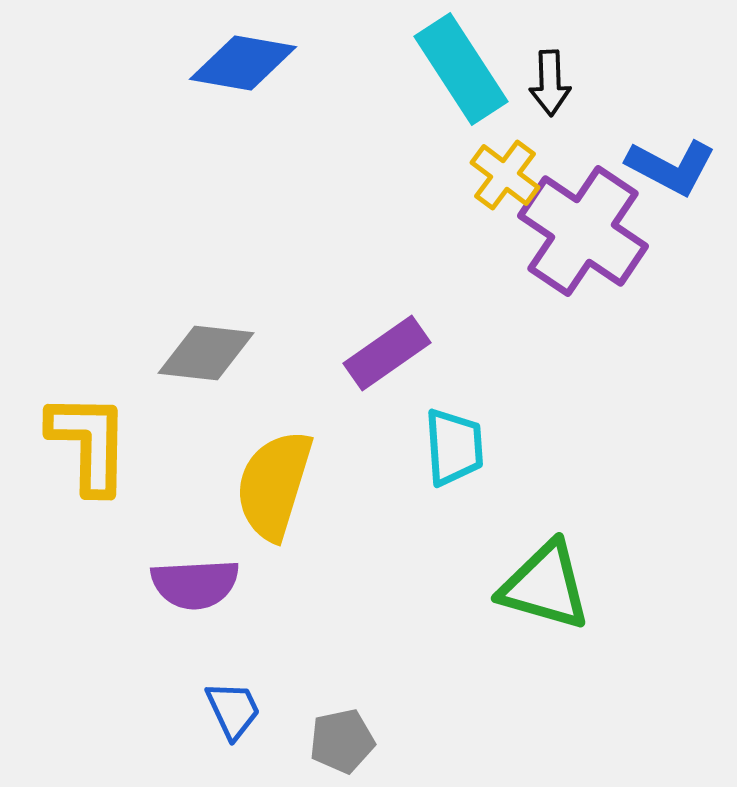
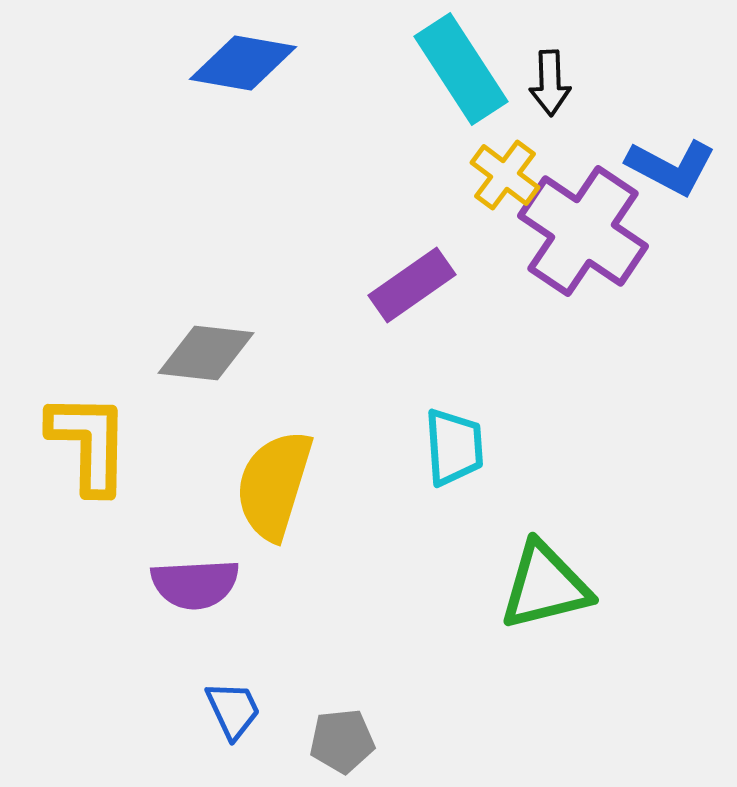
purple rectangle: moved 25 px right, 68 px up
green triangle: rotated 30 degrees counterclockwise
gray pentagon: rotated 6 degrees clockwise
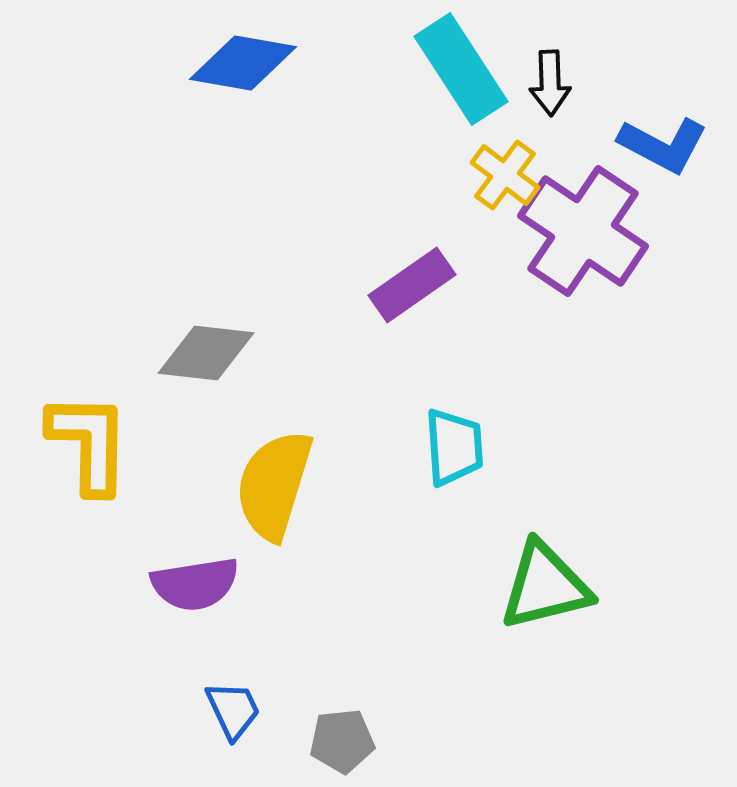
blue L-shape: moved 8 px left, 22 px up
purple semicircle: rotated 6 degrees counterclockwise
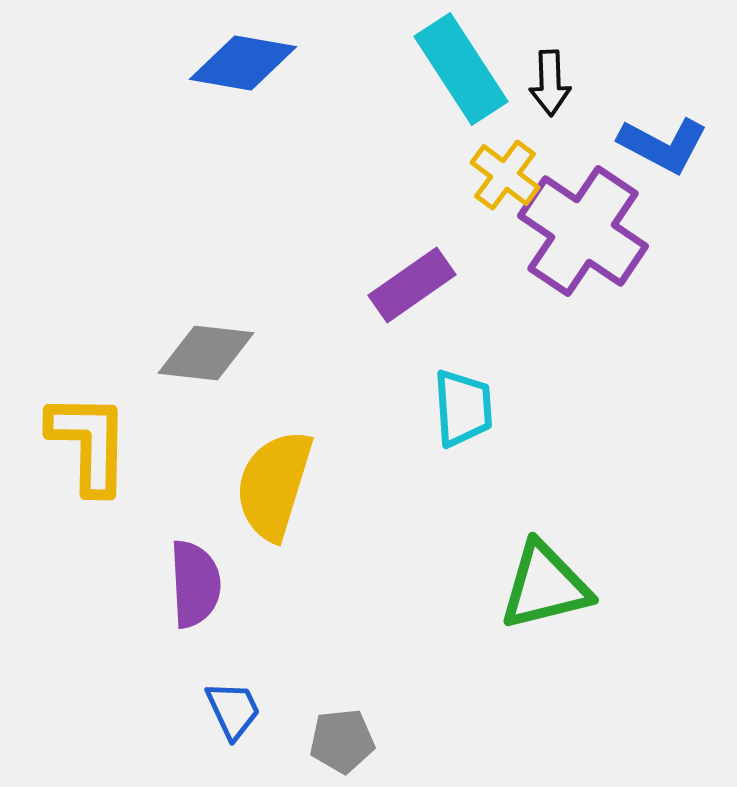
cyan trapezoid: moved 9 px right, 39 px up
purple semicircle: rotated 84 degrees counterclockwise
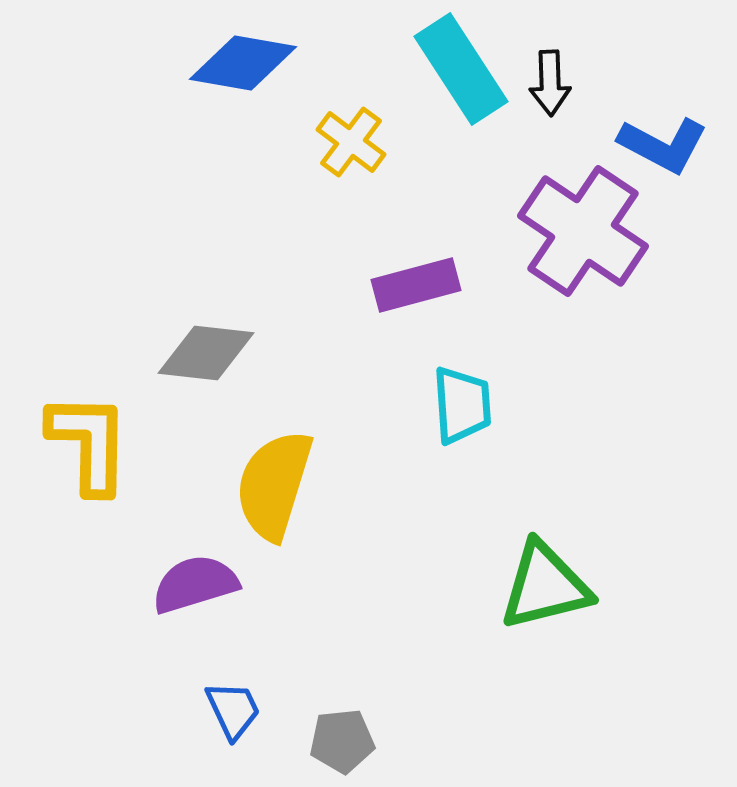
yellow cross: moved 154 px left, 33 px up
purple rectangle: moved 4 px right; rotated 20 degrees clockwise
cyan trapezoid: moved 1 px left, 3 px up
purple semicircle: rotated 104 degrees counterclockwise
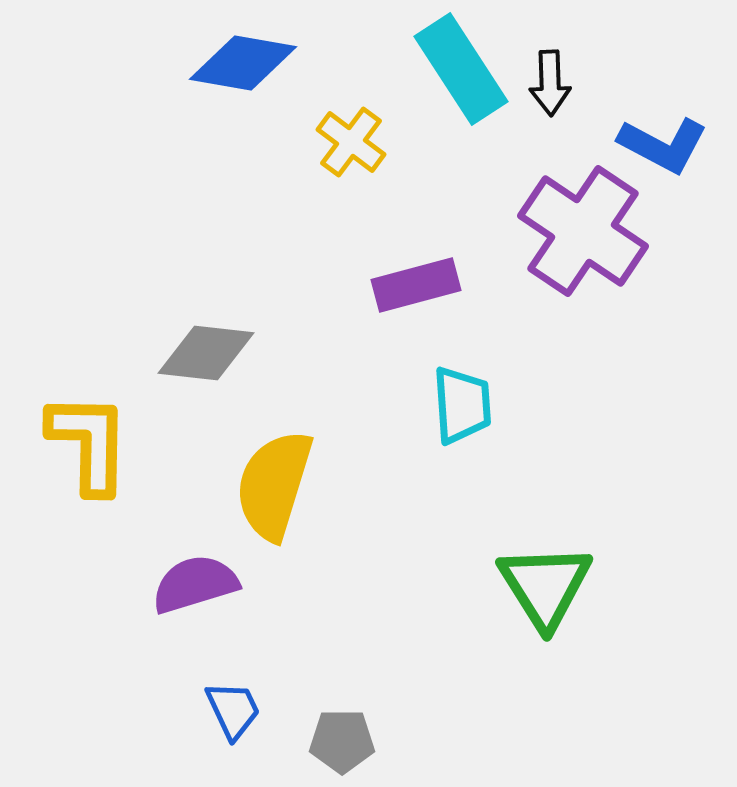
green triangle: rotated 48 degrees counterclockwise
gray pentagon: rotated 6 degrees clockwise
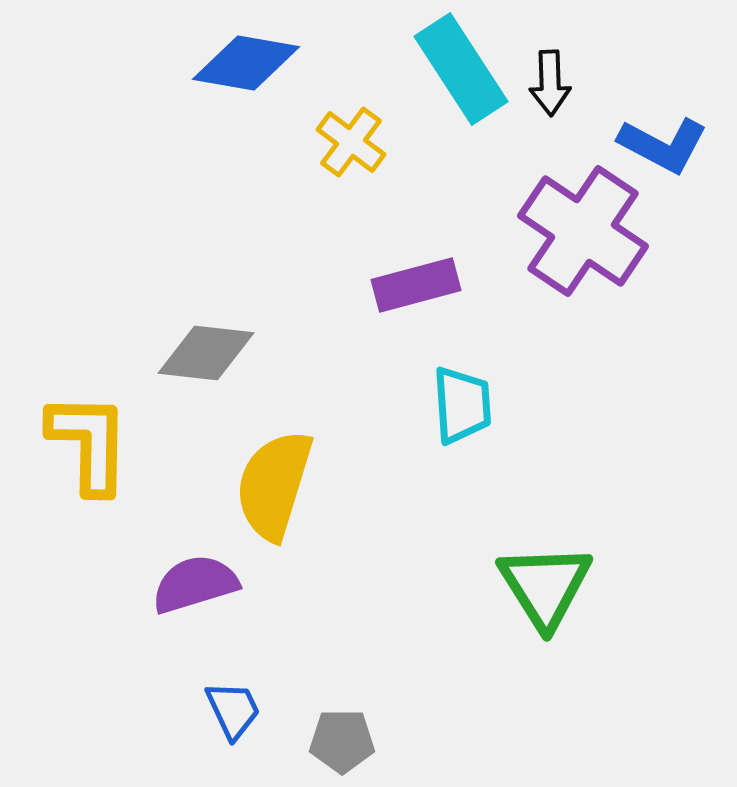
blue diamond: moved 3 px right
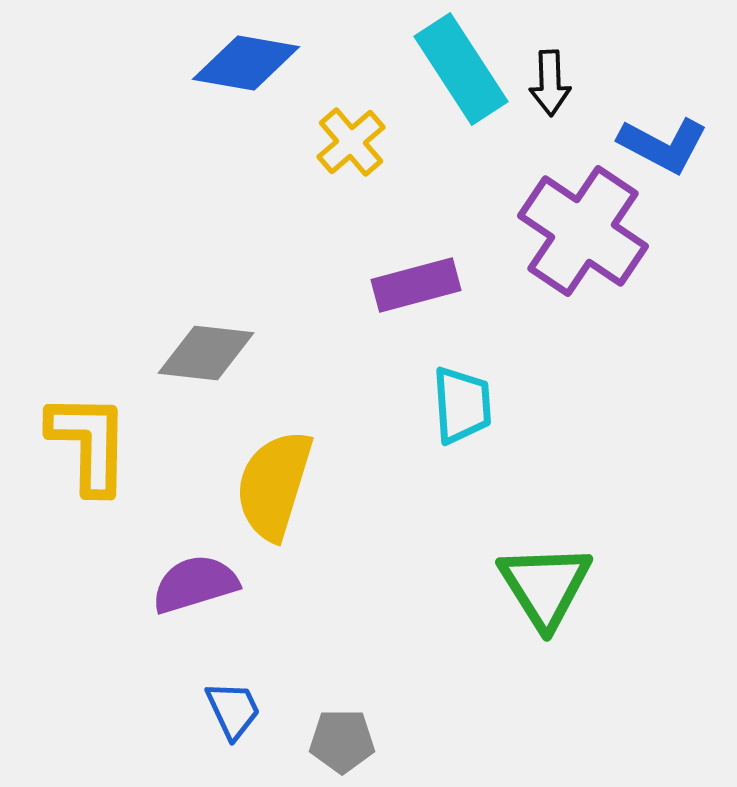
yellow cross: rotated 12 degrees clockwise
